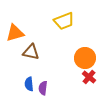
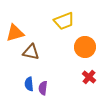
orange circle: moved 11 px up
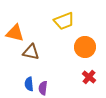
orange triangle: rotated 30 degrees clockwise
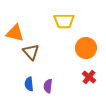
yellow trapezoid: rotated 20 degrees clockwise
orange circle: moved 1 px right, 1 px down
brown triangle: rotated 36 degrees clockwise
purple semicircle: moved 5 px right, 2 px up
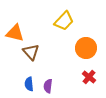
yellow trapezoid: rotated 45 degrees counterclockwise
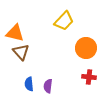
brown triangle: moved 10 px left
red cross: rotated 32 degrees counterclockwise
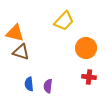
brown triangle: rotated 30 degrees counterclockwise
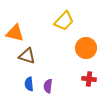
brown triangle: moved 6 px right, 4 px down
red cross: moved 2 px down
